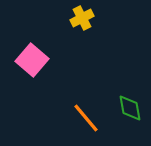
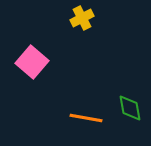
pink square: moved 2 px down
orange line: rotated 40 degrees counterclockwise
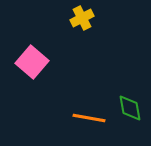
orange line: moved 3 px right
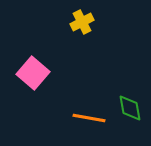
yellow cross: moved 4 px down
pink square: moved 1 px right, 11 px down
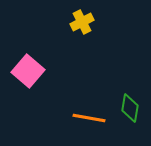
pink square: moved 5 px left, 2 px up
green diamond: rotated 20 degrees clockwise
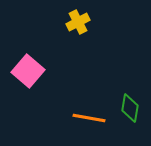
yellow cross: moved 4 px left
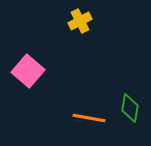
yellow cross: moved 2 px right, 1 px up
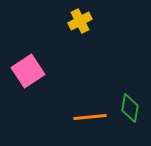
pink square: rotated 16 degrees clockwise
orange line: moved 1 px right, 1 px up; rotated 16 degrees counterclockwise
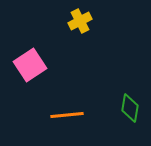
pink square: moved 2 px right, 6 px up
orange line: moved 23 px left, 2 px up
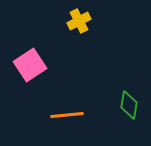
yellow cross: moved 1 px left
green diamond: moved 1 px left, 3 px up
